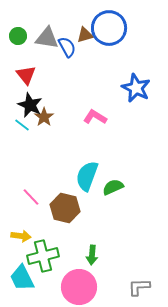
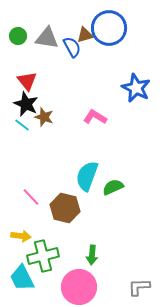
blue semicircle: moved 5 px right
red triangle: moved 1 px right, 6 px down
black star: moved 4 px left, 1 px up
brown star: rotated 18 degrees counterclockwise
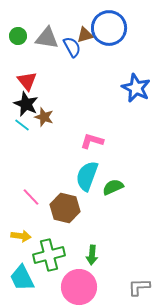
pink L-shape: moved 3 px left, 24 px down; rotated 15 degrees counterclockwise
green cross: moved 6 px right, 1 px up
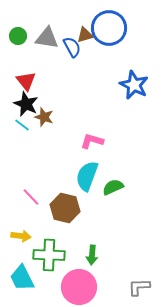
red triangle: moved 1 px left
blue star: moved 2 px left, 3 px up
green cross: rotated 16 degrees clockwise
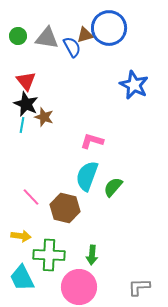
cyan line: rotated 63 degrees clockwise
green semicircle: rotated 25 degrees counterclockwise
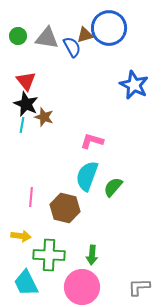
pink line: rotated 48 degrees clockwise
cyan trapezoid: moved 4 px right, 5 px down
pink circle: moved 3 px right
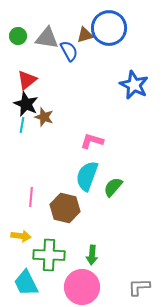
blue semicircle: moved 3 px left, 4 px down
red triangle: moved 1 px right, 1 px up; rotated 30 degrees clockwise
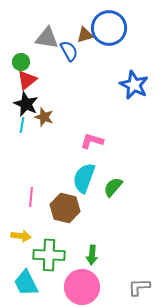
green circle: moved 3 px right, 26 px down
cyan semicircle: moved 3 px left, 2 px down
